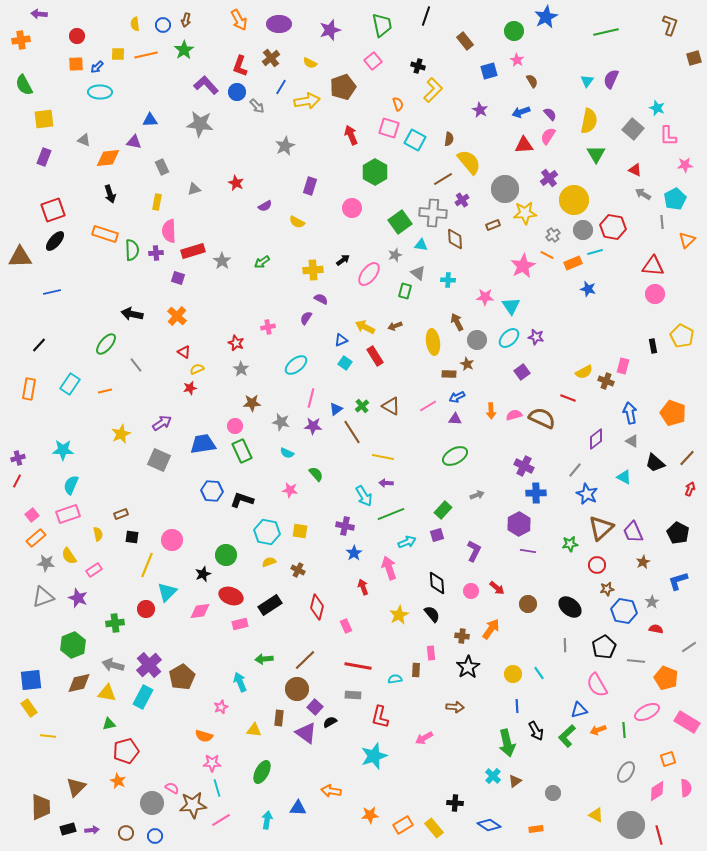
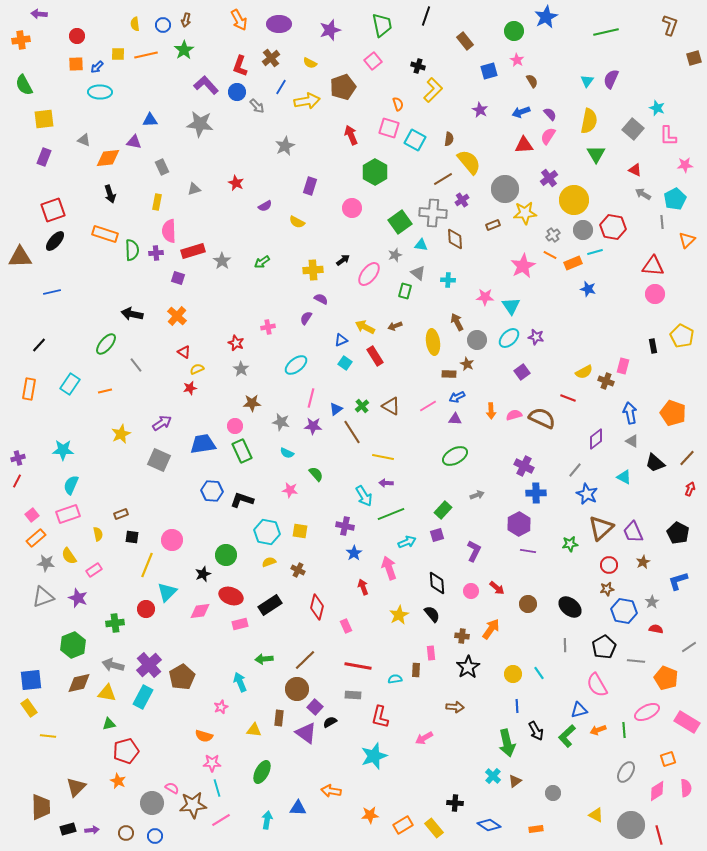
orange line at (547, 255): moved 3 px right
red circle at (597, 565): moved 12 px right
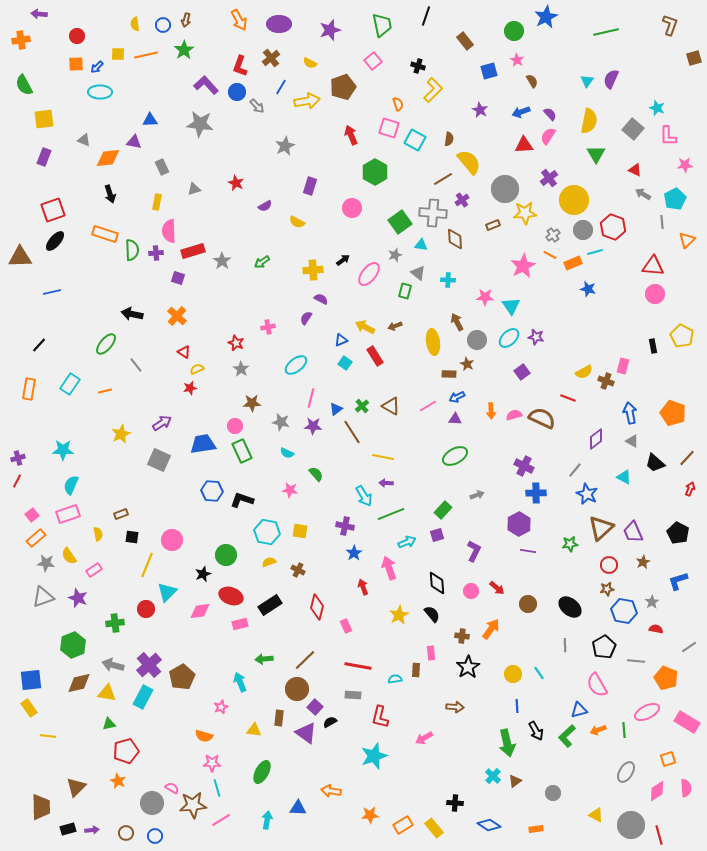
red hexagon at (613, 227): rotated 10 degrees clockwise
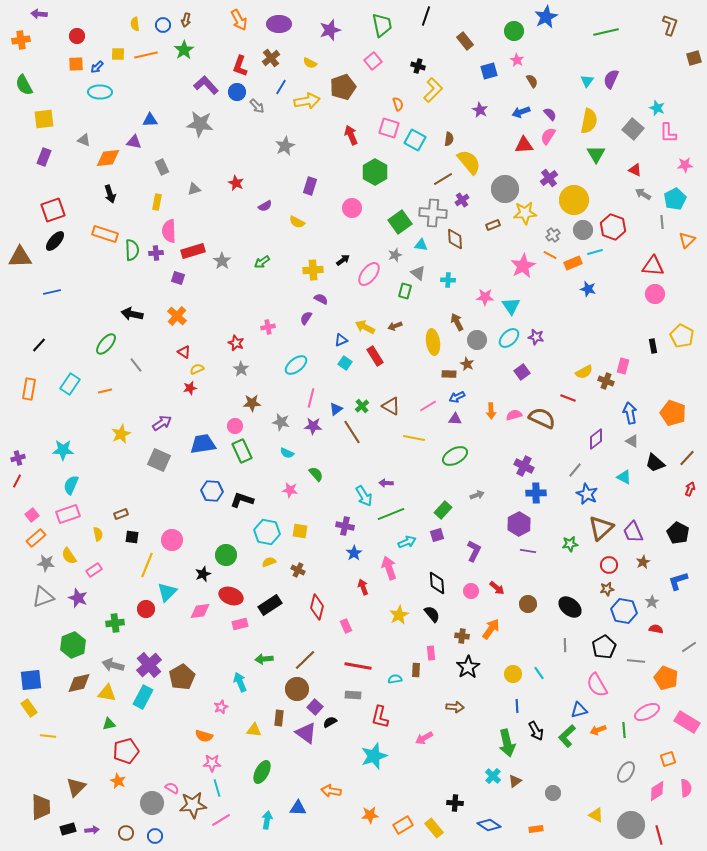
pink L-shape at (668, 136): moved 3 px up
yellow line at (383, 457): moved 31 px right, 19 px up
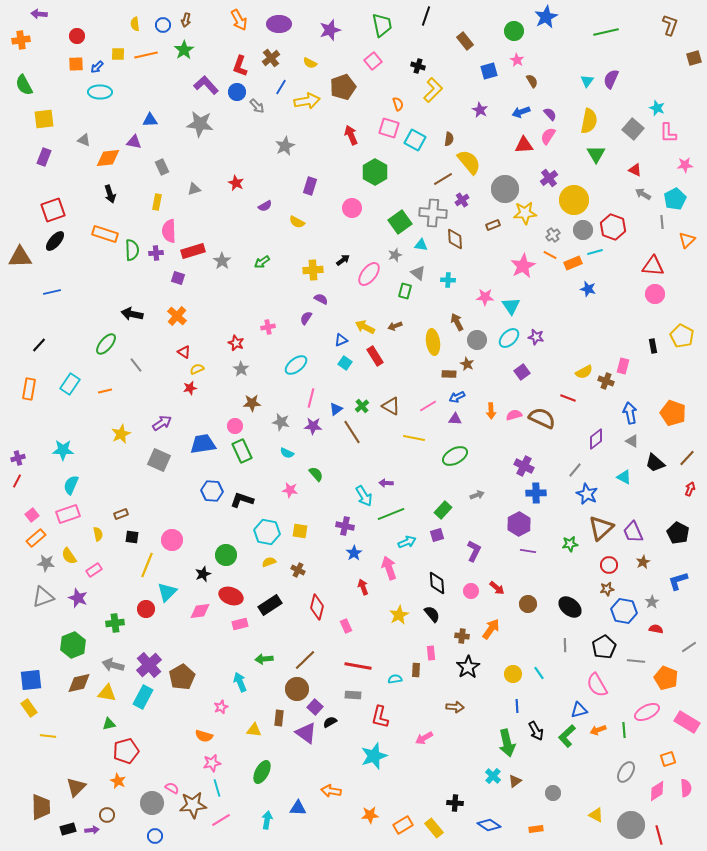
pink star at (212, 763): rotated 12 degrees counterclockwise
brown circle at (126, 833): moved 19 px left, 18 px up
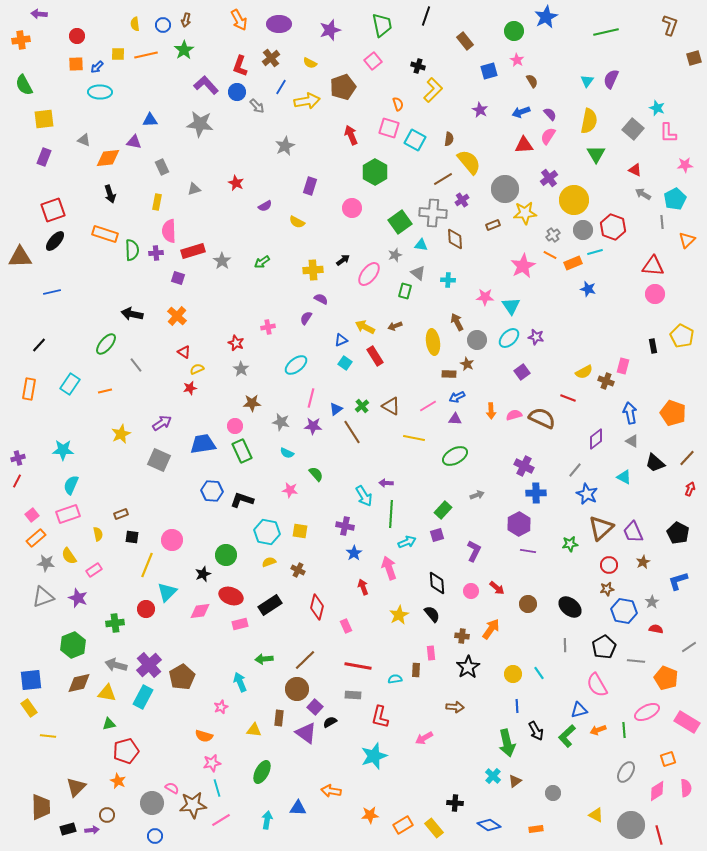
green line at (391, 514): rotated 64 degrees counterclockwise
gray arrow at (113, 665): moved 3 px right
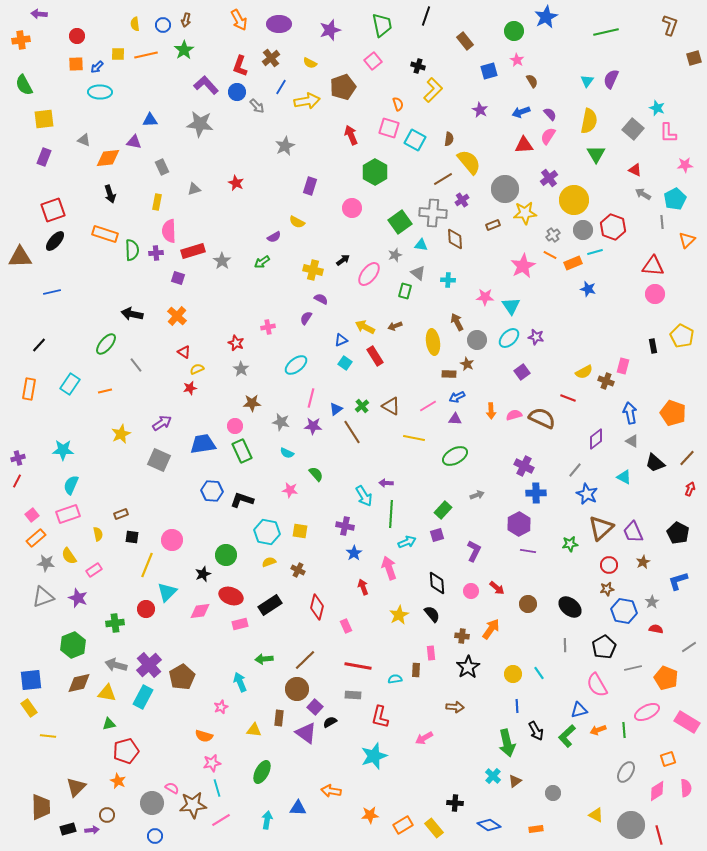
purple semicircle at (265, 206): moved 9 px right, 31 px down
yellow cross at (313, 270): rotated 18 degrees clockwise
gray line at (636, 661): moved 3 px left, 7 px down; rotated 18 degrees counterclockwise
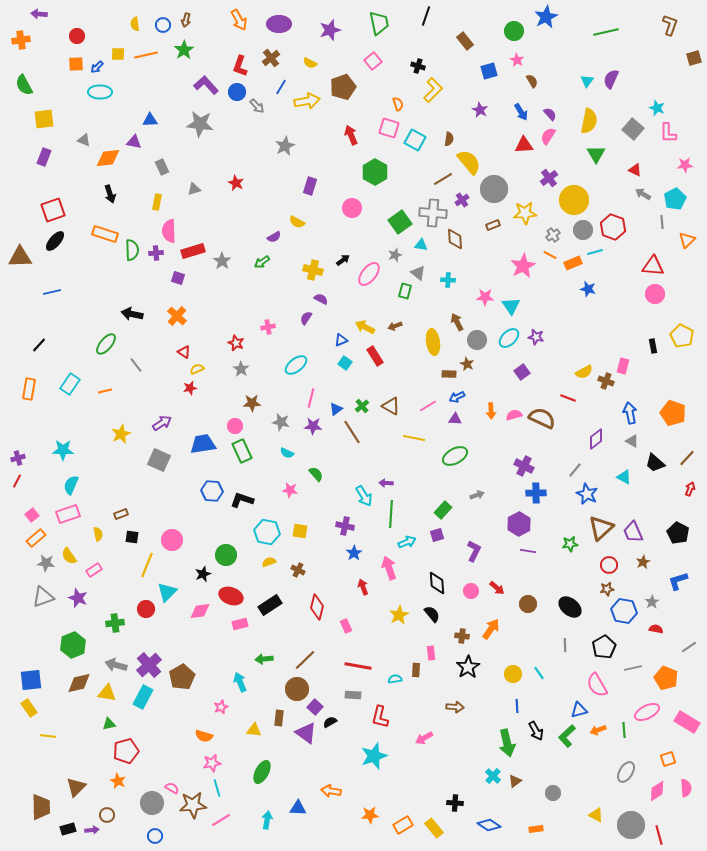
green trapezoid at (382, 25): moved 3 px left, 2 px up
blue arrow at (521, 112): rotated 102 degrees counterclockwise
gray circle at (505, 189): moved 11 px left
